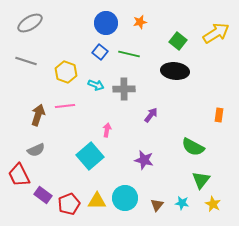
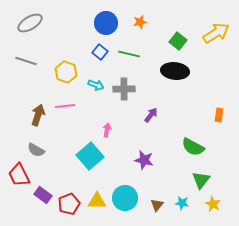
gray semicircle: rotated 54 degrees clockwise
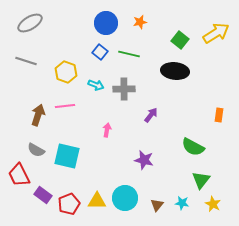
green square: moved 2 px right, 1 px up
cyan square: moved 23 px left; rotated 36 degrees counterclockwise
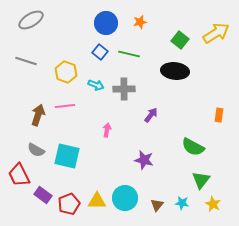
gray ellipse: moved 1 px right, 3 px up
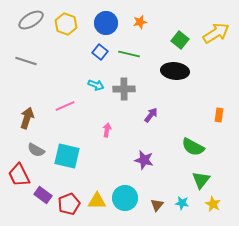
yellow hexagon: moved 48 px up
pink line: rotated 18 degrees counterclockwise
brown arrow: moved 11 px left, 3 px down
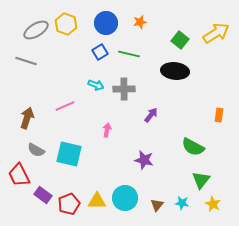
gray ellipse: moved 5 px right, 10 px down
blue square: rotated 21 degrees clockwise
cyan square: moved 2 px right, 2 px up
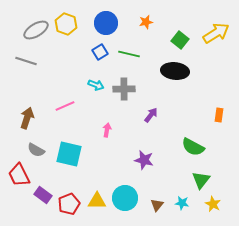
orange star: moved 6 px right
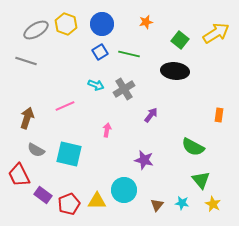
blue circle: moved 4 px left, 1 px down
gray cross: rotated 30 degrees counterclockwise
green triangle: rotated 18 degrees counterclockwise
cyan circle: moved 1 px left, 8 px up
